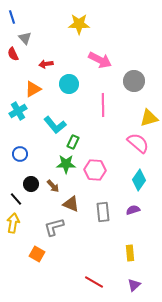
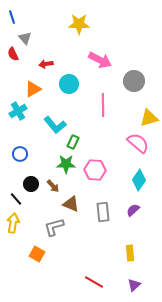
purple semicircle: rotated 24 degrees counterclockwise
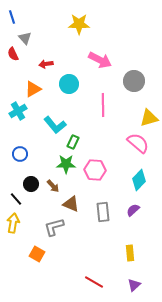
cyan diamond: rotated 10 degrees clockwise
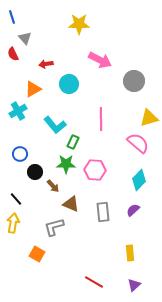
pink line: moved 2 px left, 14 px down
black circle: moved 4 px right, 12 px up
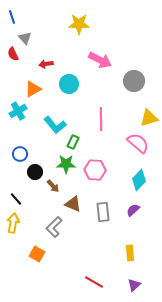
brown triangle: moved 2 px right
gray L-shape: rotated 30 degrees counterclockwise
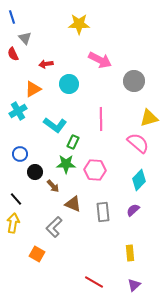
cyan L-shape: rotated 15 degrees counterclockwise
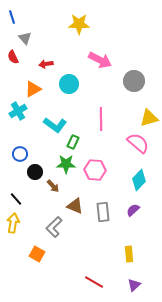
red semicircle: moved 3 px down
brown triangle: moved 2 px right, 2 px down
yellow rectangle: moved 1 px left, 1 px down
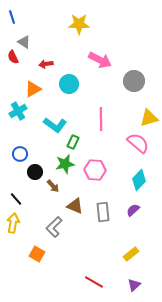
gray triangle: moved 1 px left, 4 px down; rotated 16 degrees counterclockwise
green star: moved 1 px left; rotated 12 degrees counterclockwise
yellow rectangle: moved 2 px right; rotated 56 degrees clockwise
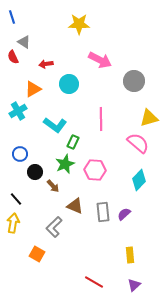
green star: rotated 12 degrees counterclockwise
purple semicircle: moved 9 px left, 4 px down
yellow rectangle: moved 1 px left, 1 px down; rotated 56 degrees counterclockwise
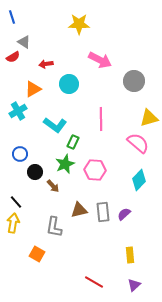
red semicircle: rotated 96 degrees counterclockwise
black line: moved 3 px down
brown triangle: moved 4 px right, 4 px down; rotated 36 degrees counterclockwise
gray L-shape: rotated 35 degrees counterclockwise
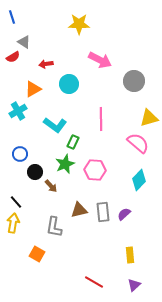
brown arrow: moved 2 px left
